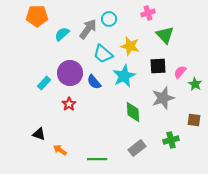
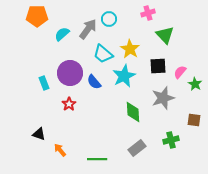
yellow star: moved 3 px down; rotated 18 degrees clockwise
cyan rectangle: rotated 64 degrees counterclockwise
orange arrow: rotated 16 degrees clockwise
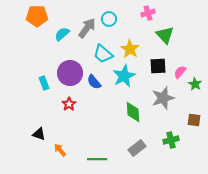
gray arrow: moved 1 px left, 1 px up
